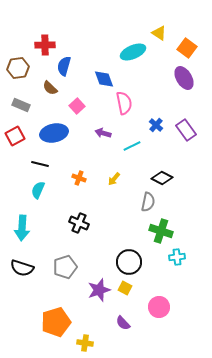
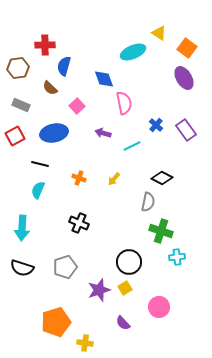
yellow square: rotated 32 degrees clockwise
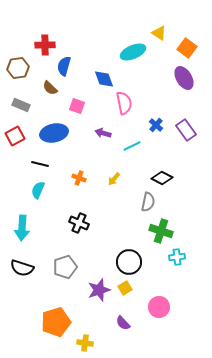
pink square: rotated 28 degrees counterclockwise
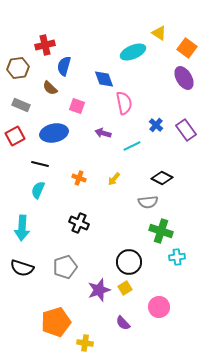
red cross: rotated 12 degrees counterclockwise
gray semicircle: rotated 72 degrees clockwise
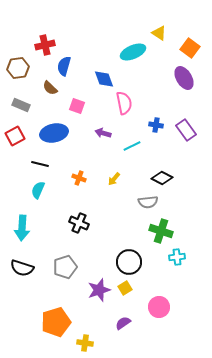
orange square: moved 3 px right
blue cross: rotated 32 degrees counterclockwise
purple semicircle: rotated 98 degrees clockwise
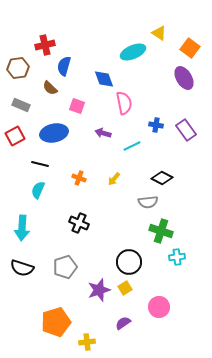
yellow cross: moved 2 px right, 1 px up; rotated 14 degrees counterclockwise
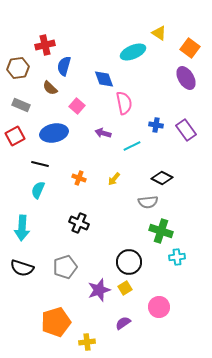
purple ellipse: moved 2 px right
pink square: rotated 21 degrees clockwise
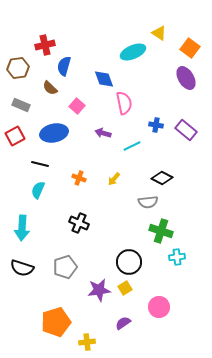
purple rectangle: rotated 15 degrees counterclockwise
purple star: rotated 10 degrees clockwise
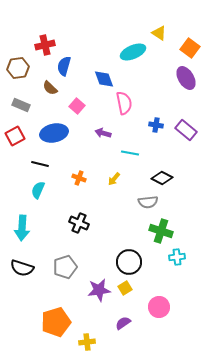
cyan line: moved 2 px left, 7 px down; rotated 36 degrees clockwise
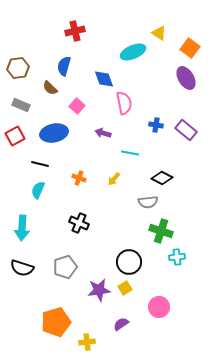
red cross: moved 30 px right, 14 px up
purple semicircle: moved 2 px left, 1 px down
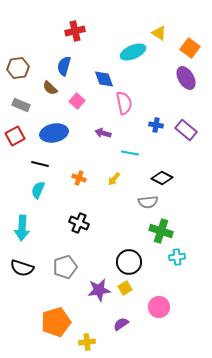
pink square: moved 5 px up
